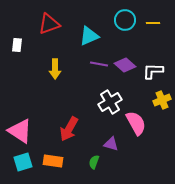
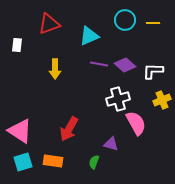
white cross: moved 8 px right, 3 px up; rotated 15 degrees clockwise
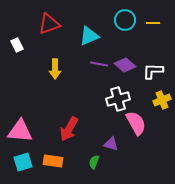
white rectangle: rotated 32 degrees counterclockwise
pink triangle: rotated 28 degrees counterclockwise
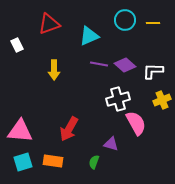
yellow arrow: moved 1 px left, 1 px down
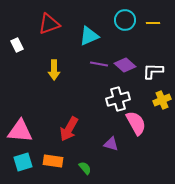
green semicircle: moved 9 px left, 6 px down; rotated 120 degrees clockwise
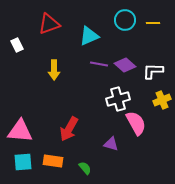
cyan square: rotated 12 degrees clockwise
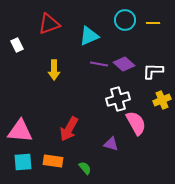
purple diamond: moved 1 px left, 1 px up
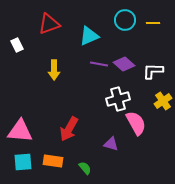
yellow cross: moved 1 px right, 1 px down; rotated 12 degrees counterclockwise
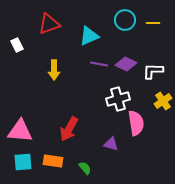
purple diamond: moved 2 px right; rotated 15 degrees counterclockwise
pink semicircle: rotated 20 degrees clockwise
